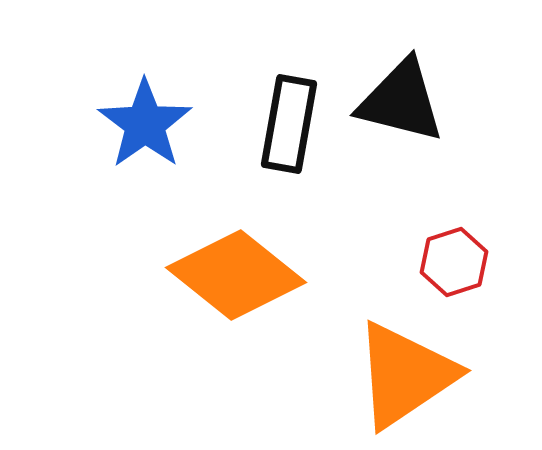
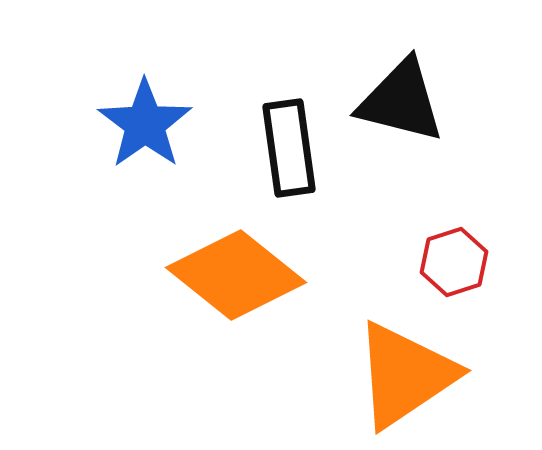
black rectangle: moved 24 px down; rotated 18 degrees counterclockwise
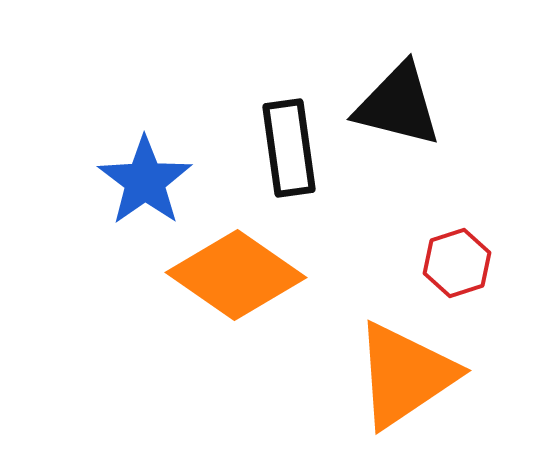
black triangle: moved 3 px left, 4 px down
blue star: moved 57 px down
red hexagon: moved 3 px right, 1 px down
orange diamond: rotated 4 degrees counterclockwise
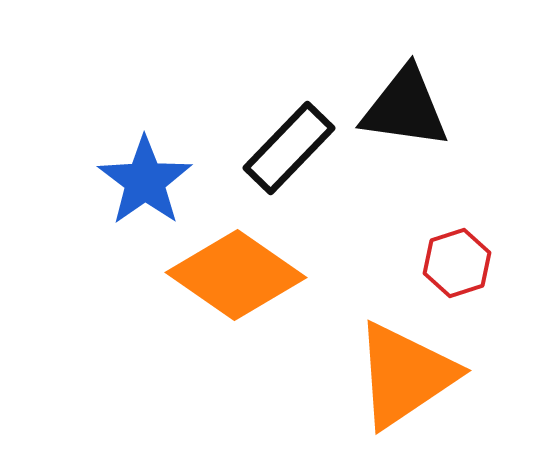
black triangle: moved 7 px right, 3 px down; rotated 6 degrees counterclockwise
black rectangle: rotated 52 degrees clockwise
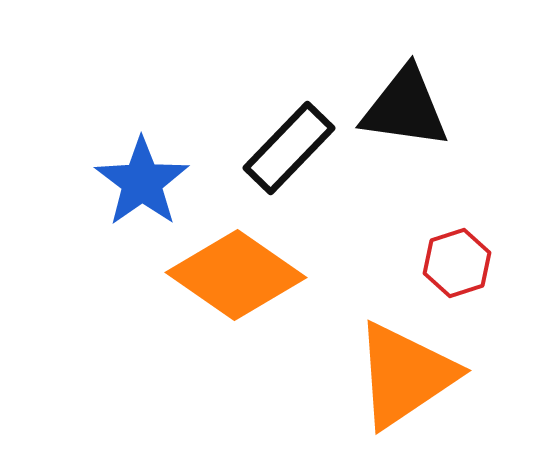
blue star: moved 3 px left, 1 px down
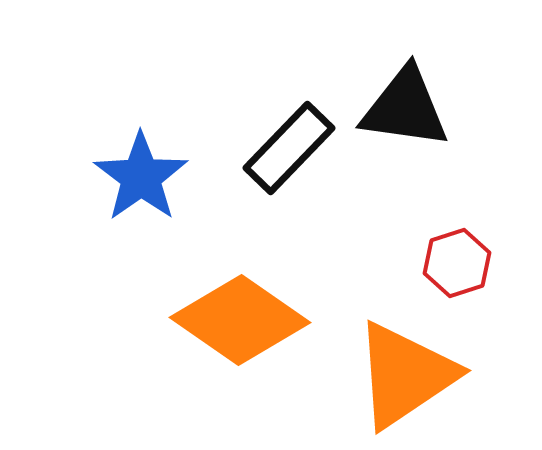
blue star: moved 1 px left, 5 px up
orange diamond: moved 4 px right, 45 px down
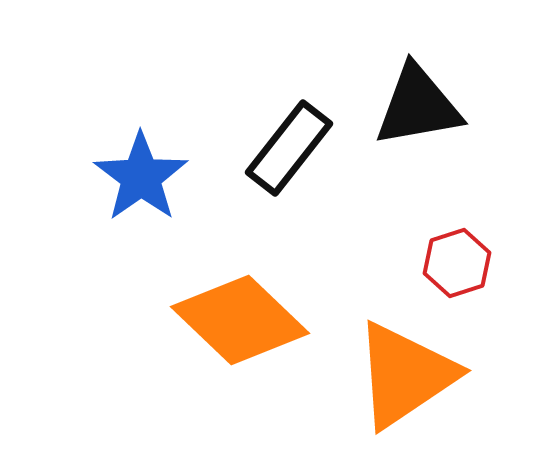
black triangle: moved 13 px right, 2 px up; rotated 18 degrees counterclockwise
black rectangle: rotated 6 degrees counterclockwise
orange diamond: rotated 9 degrees clockwise
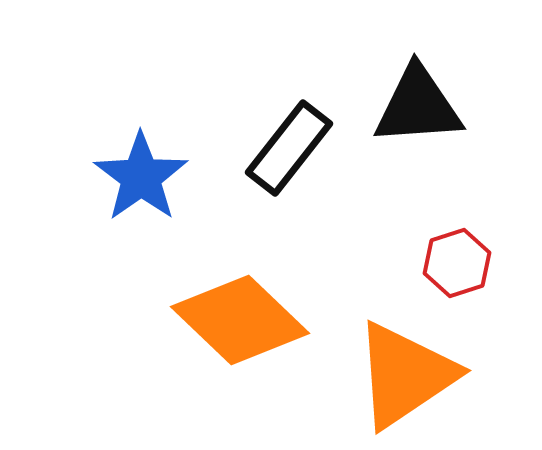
black triangle: rotated 6 degrees clockwise
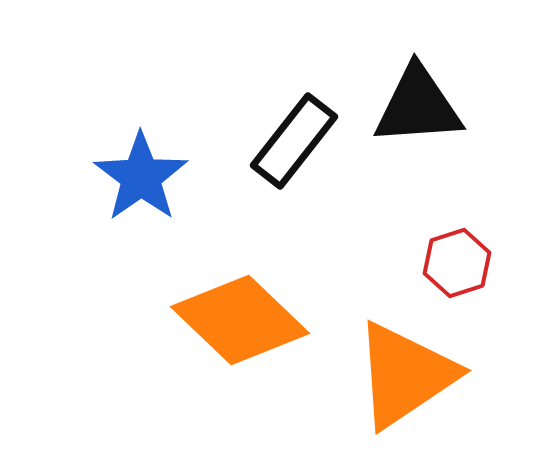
black rectangle: moved 5 px right, 7 px up
